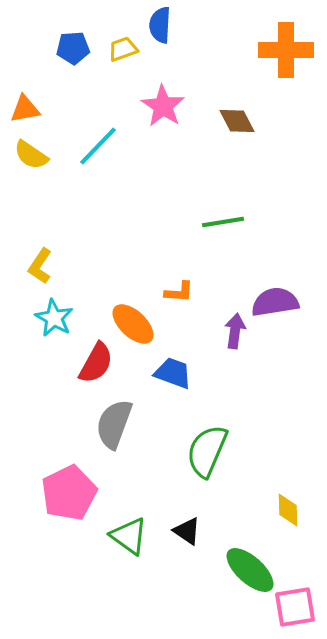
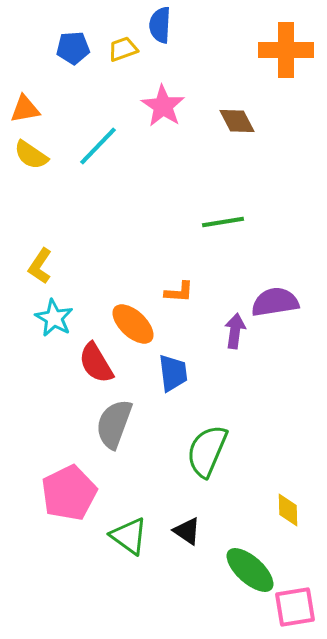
red semicircle: rotated 120 degrees clockwise
blue trapezoid: rotated 63 degrees clockwise
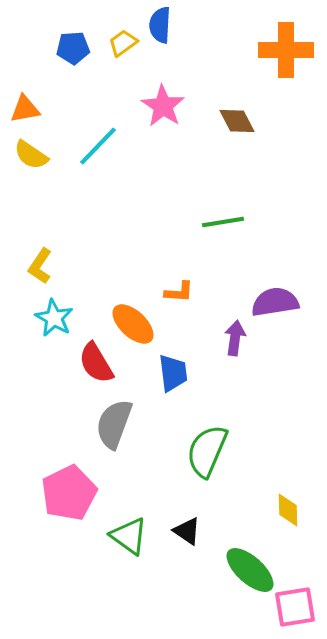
yellow trapezoid: moved 6 px up; rotated 16 degrees counterclockwise
purple arrow: moved 7 px down
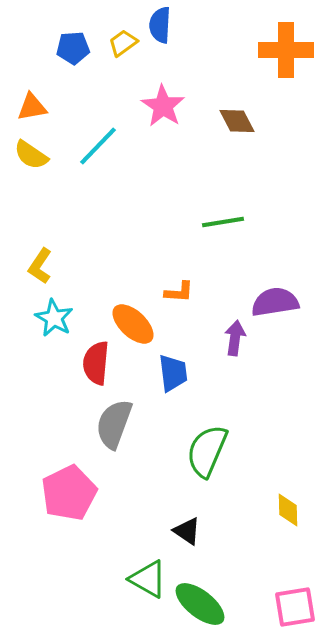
orange triangle: moved 7 px right, 2 px up
red semicircle: rotated 36 degrees clockwise
green triangle: moved 19 px right, 43 px down; rotated 6 degrees counterclockwise
green ellipse: moved 50 px left, 34 px down; rotated 4 degrees counterclockwise
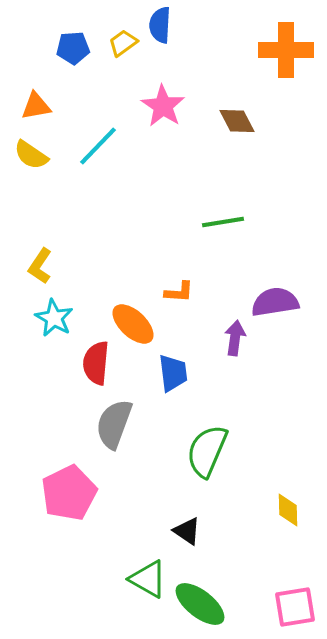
orange triangle: moved 4 px right, 1 px up
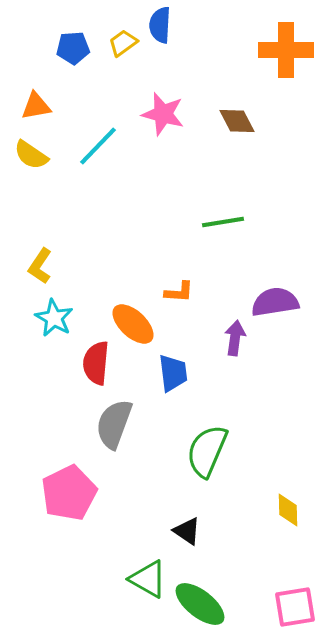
pink star: moved 8 px down; rotated 18 degrees counterclockwise
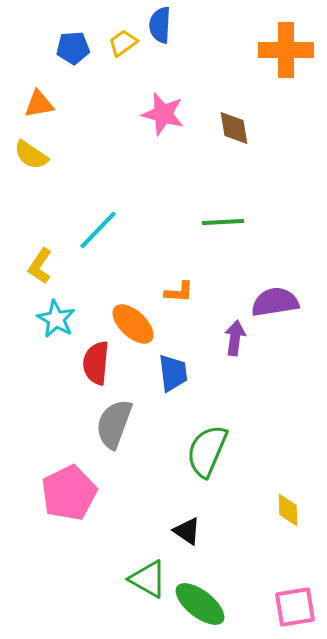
orange triangle: moved 3 px right, 2 px up
brown diamond: moved 3 px left, 7 px down; rotated 18 degrees clockwise
cyan line: moved 84 px down
green line: rotated 6 degrees clockwise
cyan star: moved 2 px right, 1 px down
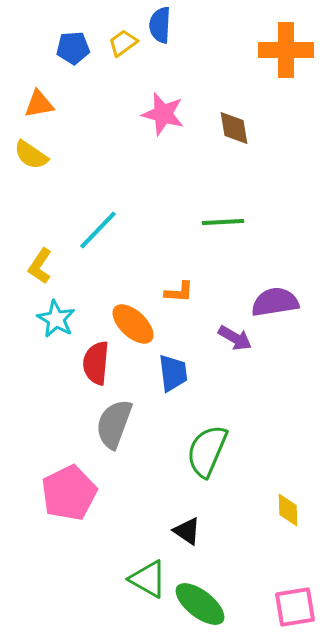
purple arrow: rotated 112 degrees clockwise
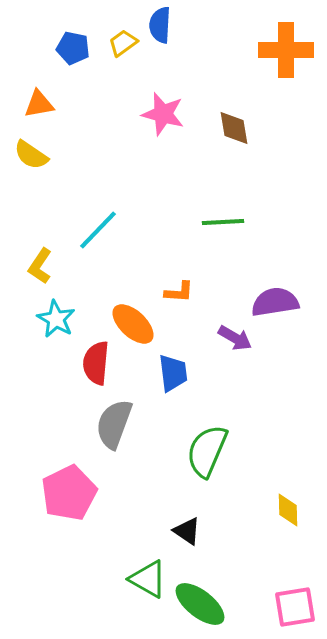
blue pentagon: rotated 16 degrees clockwise
